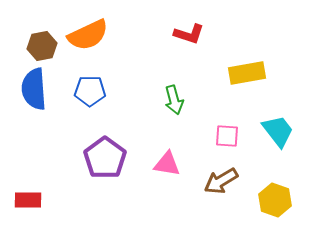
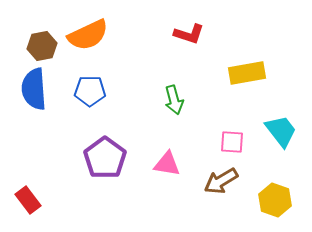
cyan trapezoid: moved 3 px right
pink square: moved 5 px right, 6 px down
red rectangle: rotated 52 degrees clockwise
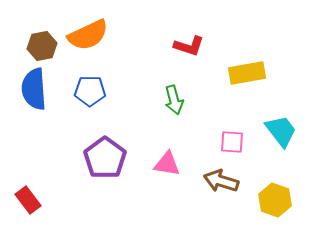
red L-shape: moved 12 px down
brown arrow: rotated 48 degrees clockwise
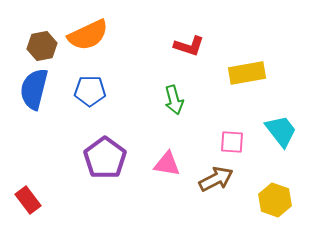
blue semicircle: rotated 18 degrees clockwise
brown arrow: moved 5 px left, 2 px up; rotated 136 degrees clockwise
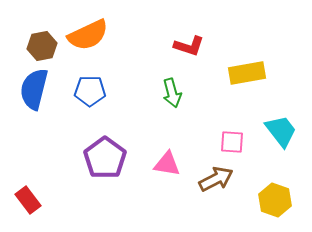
green arrow: moved 2 px left, 7 px up
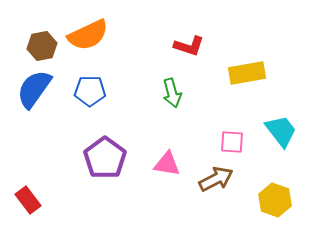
blue semicircle: rotated 21 degrees clockwise
